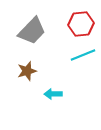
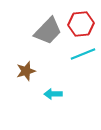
gray trapezoid: moved 16 px right
cyan line: moved 1 px up
brown star: moved 1 px left
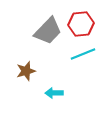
cyan arrow: moved 1 px right, 1 px up
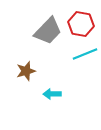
red hexagon: rotated 15 degrees clockwise
cyan line: moved 2 px right
cyan arrow: moved 2 px left, 1 px down
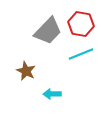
cyan line: moved 4 px left
brown star: rotated 30 degrees counterclockwise
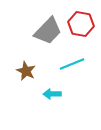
cyan line: moved 9 px left, 10 px down
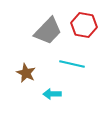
red hexagon: moved 3 px right, 1 px down
cyan line: rotated 35 degrees clockwise
brown star: moved 2 px down
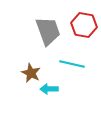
gray trapezoid: rotated 64 degrees counterclockwise
brown star: moved 5 px right
cyan arrow: moved 3 px left, 5 px up
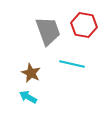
cyan arrow: moved 21 px left, 8 px down; rotated 30 degrees clockwise
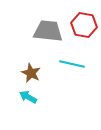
gray trapezoid: rotated 64 degrees counterclockwise
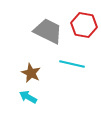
gray trapezoid: rotated 20 degrees clockwise
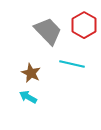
red hexagon: rotated 20 degrees clockwise
gray trapezoid: rotated 20 degrees clockwise
